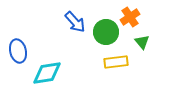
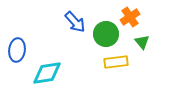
green circle: moved 2 px down
blue ellipse: moved 1 px left, 1 px up; rotated 20 degrees clockwise
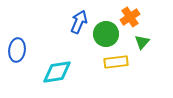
blue arrow: moved 4 px right; rotated 115 degrees counterclockwise
green triangle: rotated 21 degrees clockwise
cyan diamond: moved 10 px right, 1 px up
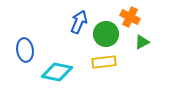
orange cross: rotated 30 degrees counterclockwise
green triangle: rotated 21 degrees clockwise
blue ellipse: moved 8 px right; rotated 15 degrees counterclockwise
yellow rectangle: moved 12 px left
cyan diamond: rotated 20 degrees clockwise
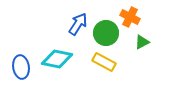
blue arrow: moved 1 px left, 2 px down; rotated 10 degrees clockwise
green circle: moved 1 px up
blue ellipse: moved 4 px left, 17 px down
yellow rectangle: rotated 35 degrees clockwise
cyan diamond: moved 13 px up
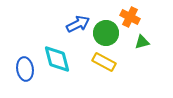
blue arrow: rotated 30 degrees clockwise
green triangle: rotated 14 degrees clockwise
cyan diamond: rotated 64 degrees clockwise
blue ellipse: moved 4 px right, 2 px down
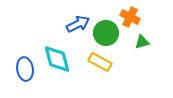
yellow rectangle: moved 4 px left
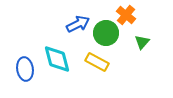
orange cross: moved 4 px left, 2 px up; rotated 12 degrees clockwise
green triangle: rotated 35 degrees counterclockwise
yellow rectangle: moved 3 px left
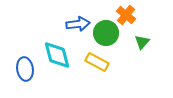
blue arrow: rotated 20 degrees clockwise
cyan diamond: moved 4 px up
